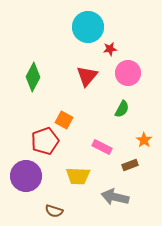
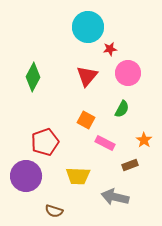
orange square: moved 22 px right
red pentagon: moved 1 px down
pink rectangle: moved 3 px right, 4 px up
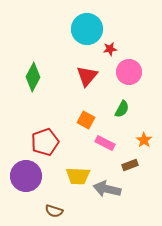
cyan circle: moved 1 px left, 2 px down
pink circle: moved 1 px right, 1 px up
gray arrow: moved 8 px left, 8 px up
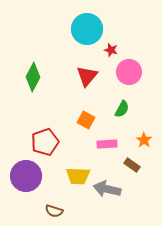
red star: moved 1 px right, 1 px down; rotated 24 degrees clockwise
pink rectangle: moved 2 px right, 1 px down; rotated 30 degrees counterclockwise
brown rectangle: moved 2 px right; rotated 56 degrees clockwise
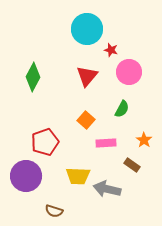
orange square: rotated 12 degrees clockwise
pink rectangle: moved 1 px left, 1 px up
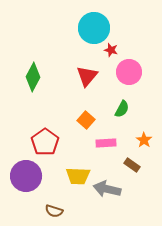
cyan circle: moved 7 px right, 1 px up
red pentagon: rotated 16 degrees counterclockwise
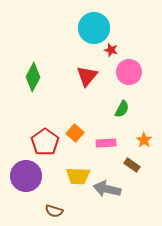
orange square: moved 11 px left, 13 px down
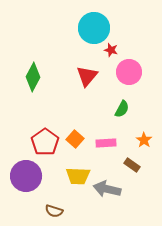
orange square: moved 6 px down
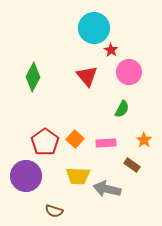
red star: rotated 16 degrees clockwise
red triangle: rotated 20 degrees counterclockwise
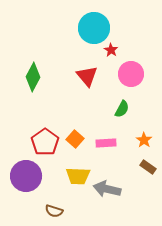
pink circle: moved 2 px right, 2 px down
brown rectangle: moved 16 px right, 2 px down
